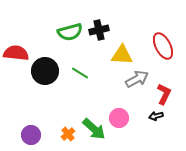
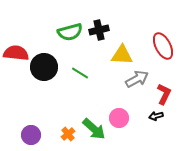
black circle: moved 1 px left, 4 px up
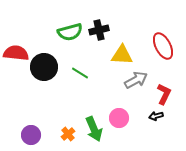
gray arrow: moved 1 px left, 1 px down
green arrow: rotated 25 degrees clockwise
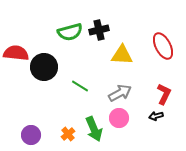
green line: moved 13 px down
gray arrow: moved 16 px left, 13 px down
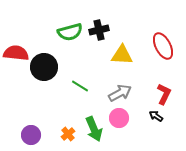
black arrow: rotated 48 degrees clockwise
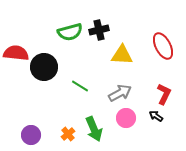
pink circle: moved 7 px right
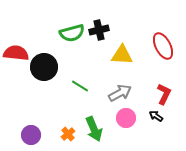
green semicircle: moved 2 px right, 1 px down
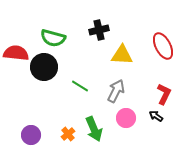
green semicircle: moved 19 px left, 5 px down; rotated 30 degrees clockwise
gray arrow: moved 4 px left, 2 px up; rotated 35 degrees counterclockwise
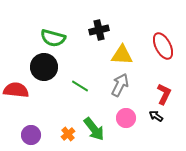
red semicircle: moved 37 px down
gray arrow: moved 4 px right, 6 px up
green arrow: rotated 15 degrees counterclockwise
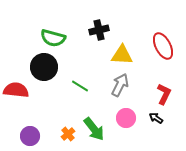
black arrow: moved 2 px down
purple circle: moved 1 px left, 1 px down
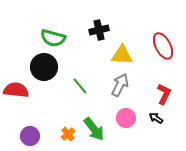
green line: rotated 18 degrees clockwise
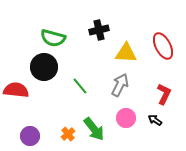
yellow triangle: moved 4 px right, 2 px up
black arrow: moved 1 px left, 2 px down
